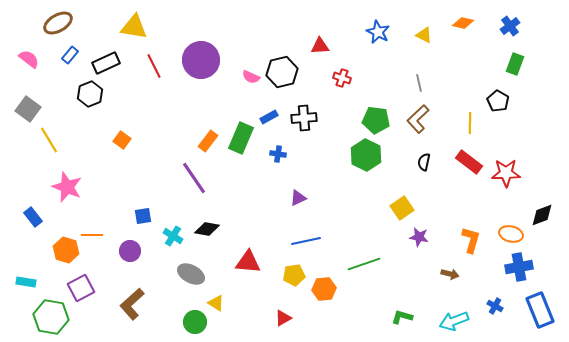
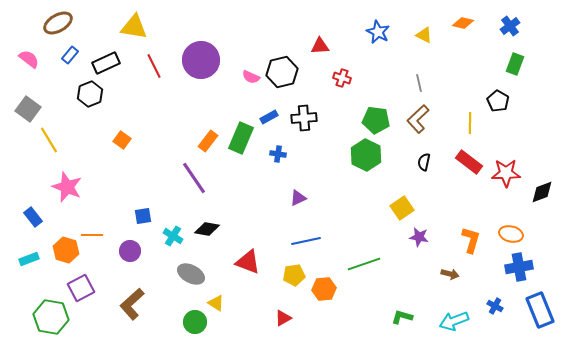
black diamond at (542, 215): moved 23 px up
red triangle at (248, 262): rotated 16 degrees clockwise
cyan rectangle at (26, 282): moved 3 px right, 23 px up; rotated 30 degrees counterclockwise
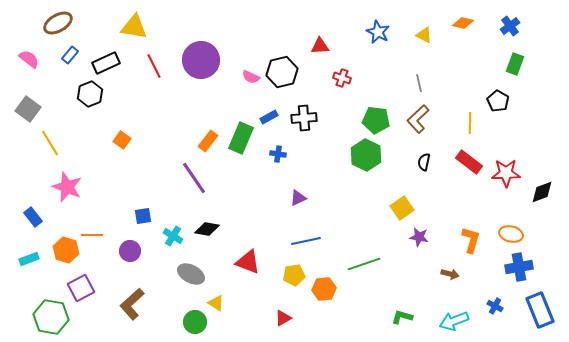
yellow line at (49, 140): moved 1 px right, 3 px down
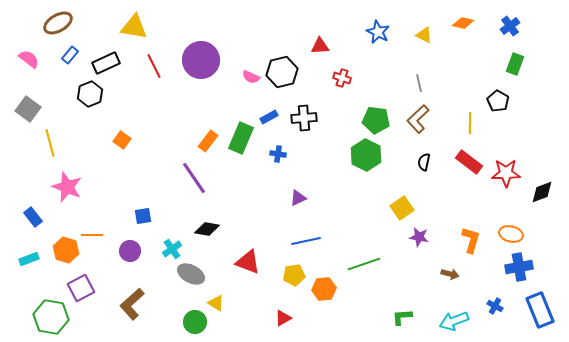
yellow line at (50, 143): rotated 16 degrees clockwise
cyan cross at (173, 236): moved 1 px left, 13 px down; rotated 24 degrees clockwise
green L-shape at (402, 317): rotated 20 degrees counterclockwise
